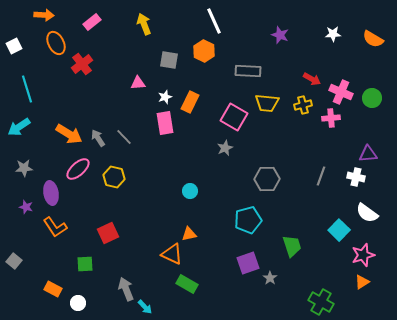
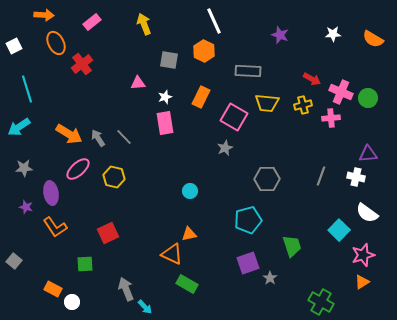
green circle at (372, 98): moved 4 px left
orange rectangle at (190, 102): moved 11 px right, 5 px up
white circle at (78, 303): moved 6 px left, 1 px up
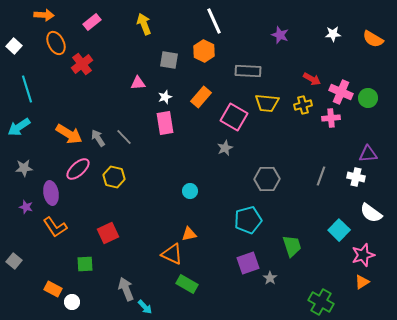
white square at (14, 46): rotated 21 degrees counterclockwise
orange rectangle at (201, 97): rotated 15 degrees clockwise
white semicircle at (367, 213): moved 4 px right
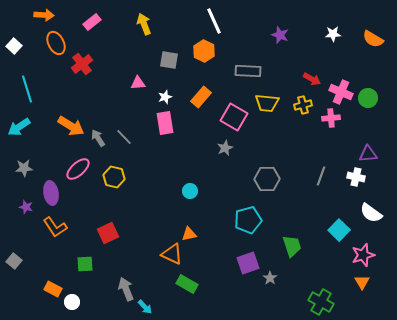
orange arrow at (69, 134): moved 2 px right, 8 px up
orange triangle at (362, 282): rotated 28 degrees counterclockwise
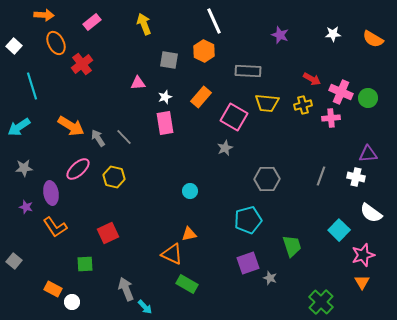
cyan line at (27, 89): moved 5 px right, 3 px up
gray star at (270, 278): rotated 16 degrees counterclockwise
green cross at (321, 302): rotated 15 degrees clockwise
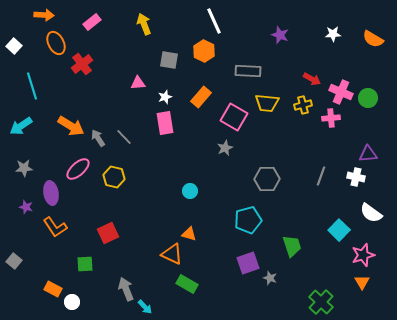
cyan arrow at (19, 127): moved 2 px right, 1 px up
orange triangle at (189, 234): rotated 28 degrees clockwise
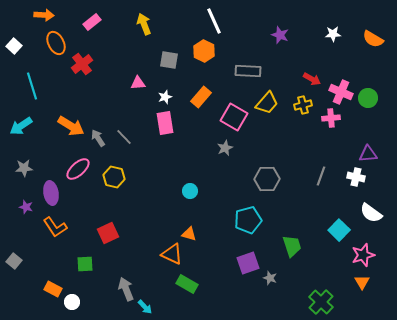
yellow trapezoid at (267, 103): rotated 55 degrees counterclockwise
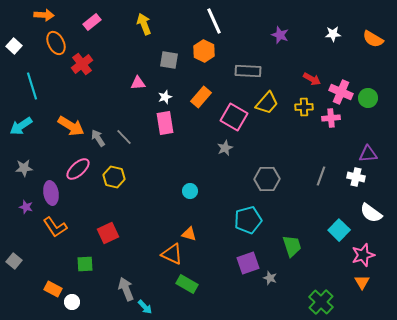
yellow cross at (303, 105): moved 1 px right, 2 px down; rotated 12 degrees clockwise
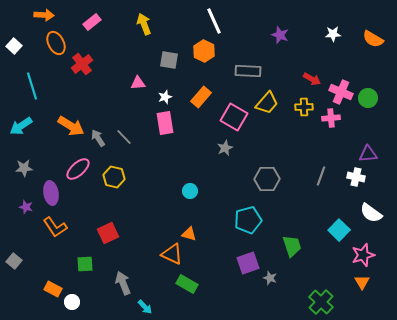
gray arrow at (126, 289): moved 3 px left, 6 px up
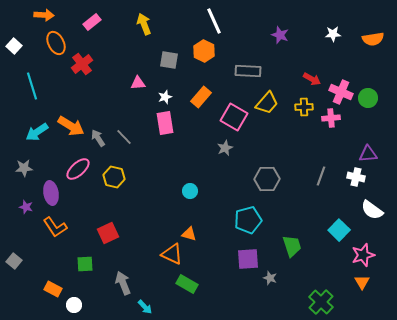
orange semicircle at (373, 39): rotated 40 degrees counterclockwise
cyan arrow at (21, 126): moved 16 px right, 6 px down
white semicircle at (371, 213): moved 1 px right, 3 px up
purple square at (248, 263): moved 4 px up; rotated 15 degrees clockwise
white circle at (72, 302): moved 2 px right, 3 px down
